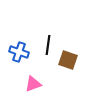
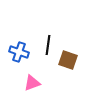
pink triangle: moved 1 px left, 1 px up
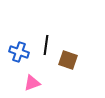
black line: moved 2 px left
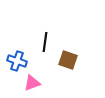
black line: moved 1 px left, 3 px up
blue cross: moved 2 px left, 9 px down
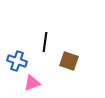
brown square: moved 1 px right, 1 px down
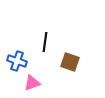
brown square: moved 1 px right, 1 px down
